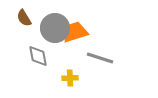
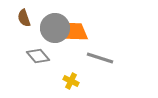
brown semicircle: rotated 12 degrees clockwise
orange trapezoid: rotated 20 degrees clockwise
gray diamond: rotated 30 degrees counterclockwise
yellow cross: moved 1 px right, 3 px down; rotated 28 degrees clockwise
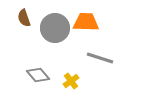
orange trapezoid: moved 11 px right, 10 px up
gray diamond: moved 19 px down
yellow cross: rotated 28 degrees clockwise
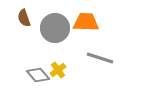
yellow cross: moved 13 px left, 11 px up
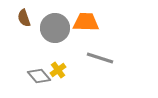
gray diamond: moved 1 px right, 1 px down
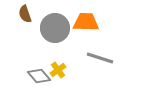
brown semicircle: moved 1 px right, 4 px up
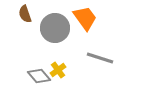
orange trapezoid: moved 1 px left, 4 px up; rotated 52 degrees clockwise
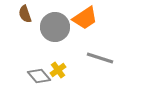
orange trapezoid: rotated 92 degrees clockwise
gray circle: moved 1 px up
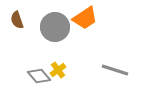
brown semicircle: moved 8 px left, 6 px down
gray line: moved 15 px right, 12 px down
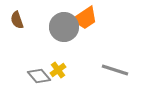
gray circle: moved 9 px right
